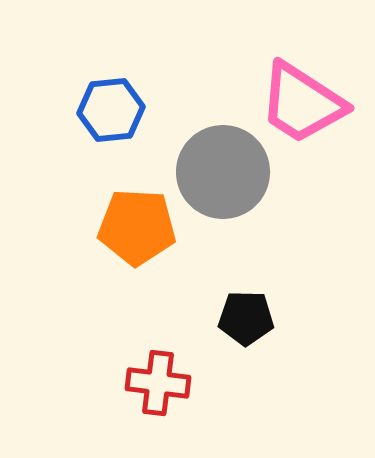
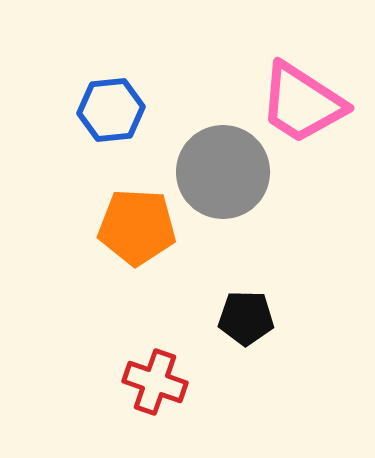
red cross: moved 3 px left, 1 px up; rotated 12 degrees clockwise
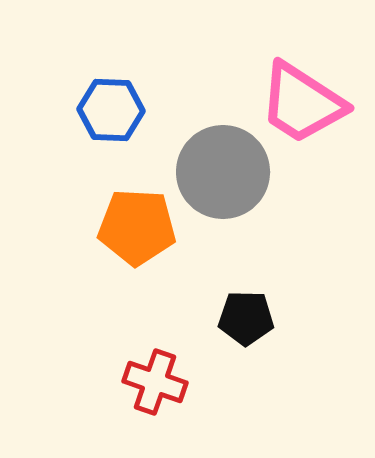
blue hexagon: rotated 8 degrees clockwise
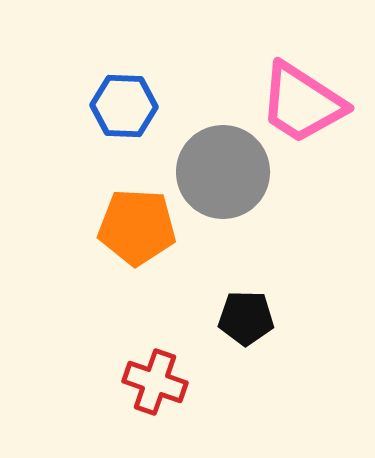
blue hexagon: moved 13 px right, 4 px up
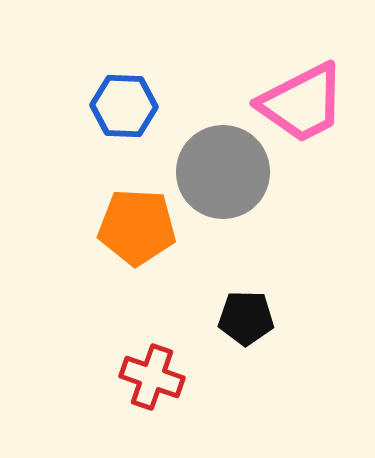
pink trapezoid: rotated 60 degrees counterclockwise
red cross: moved 3 px left, 5 px up
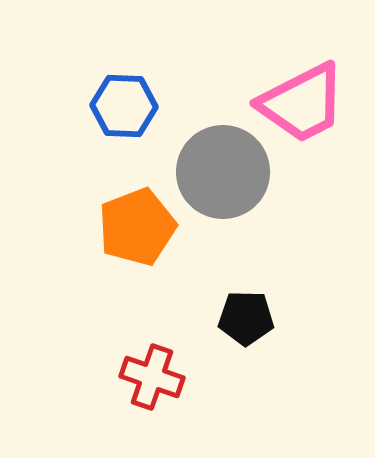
orange pentagon: rotated 24 degrees counterclockwise
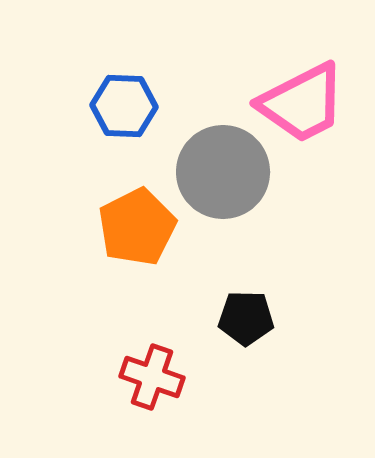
orange pentagon: rotated 6 degrees counterclockwise
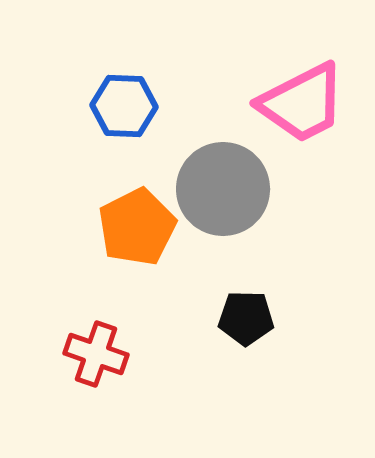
gray circle: moved 17 px down
red cross: moved 56 px left, 23 px up
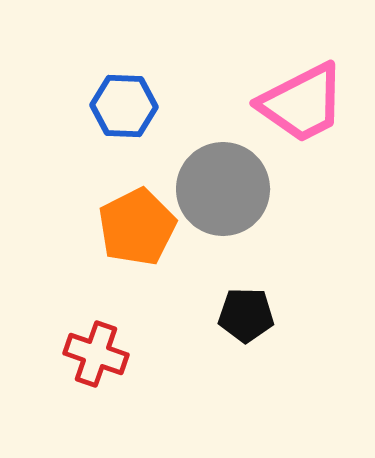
black pentagon: moved 3 px up
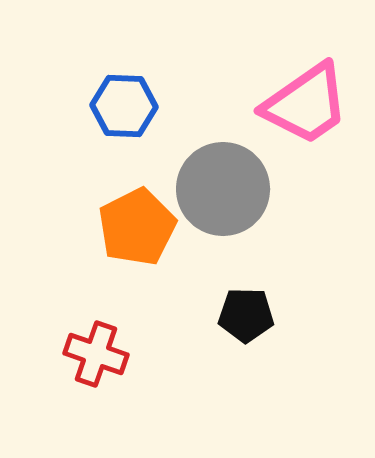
pink trapezoid: moved 4 px right, 1 px down; rotated 8 degrees counterclockwise
